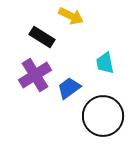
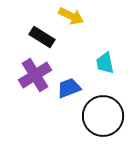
blue trapezoid: rotated 15 degrees clockwise
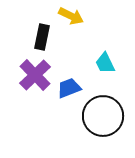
black rectangle: rotated 70 degrees clockwise
cyan trapezoid: rotated 15 degrees counterclockwise
purple cross: rotated 12 degrees counterclockwise
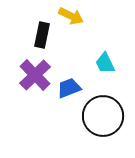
black rectangle: moved 2 px up
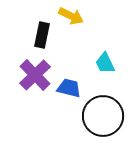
blue trapezoid: rotated 35 degrees clockwise
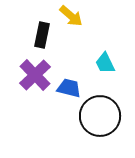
yellow arrow: rotated 15 degrees clockwise
black circle: moved 3 px left
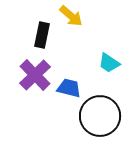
cyan trapezoid: moved 4 px right; rotated 30 degrees counterclockwise
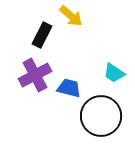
black rectangle: rotated 15 degrees clockwise
cyan trapezoid: moved 5 px right, 10 px down
purple cross: rotated 16 degrees clockwise
black circle: moved 1 px right
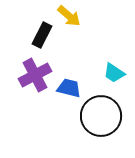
yellow arrow: moved 2 px left
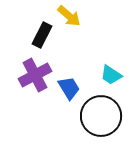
cyan trapezoid: moved 3 px left, 2 px down
blue trapezoid: rotated 45 degrees clockwise
